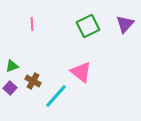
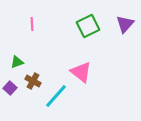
green triangle: moved 5 px right, 4 px up
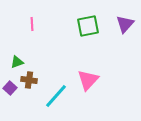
green square: rotated 15 degrees clockwise
pink triangle: moved 7 px right, 8 px down; rotated 35 degrees clockwise
brown cross: moved 4 px left, 1 px up; rotated 21 degrees counterclockwise
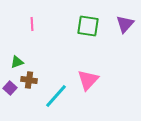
green square: rotated 20 degrees clockwise
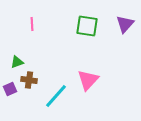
green square: moved 1 px left
purple square: moved 1 px down; rotated 24 degrees clockwise
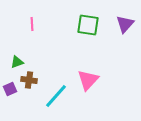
green square: moved 1 px right, 1 px up
